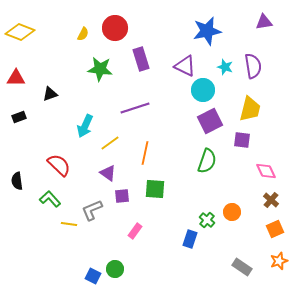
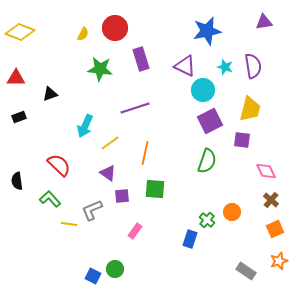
gray rectangle at (242, 267): moved 4 px right, 4 px down
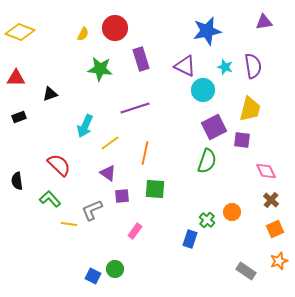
purple square at (210, 121): moved 4 px right, 6 px down
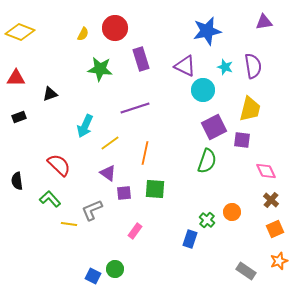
purple square at (122, 196): moved 2 px right, 3 px up
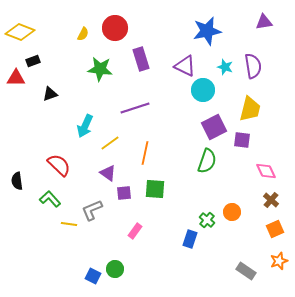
black rectangle at (19, 117): moved 14 px right, 56 px up
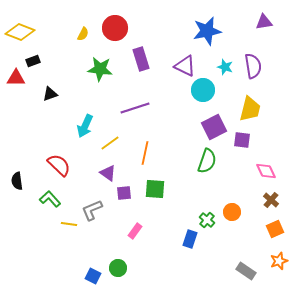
green circle at (115, 269): moved 3 px right, 1 px up
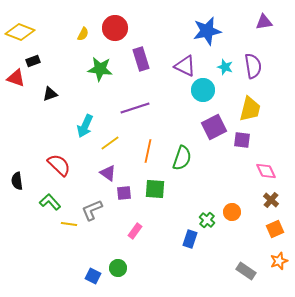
red triangle at (16, 78): rotated 18 degrees clockwise
orange line at (145, 153): moved 3 px right, 2 px up
green semicircle at (207, 161): moved 25 px left, 3 px up
green L-shape at (50, 199): moved 3 px down
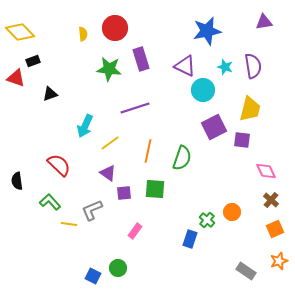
yellow diamond at (20, 32): rotated 24 degrees clockwise
yellow semicircle at (83, 34): rotated 32 degrees counterclockwise
green star at (100, 69): moved 9 px right
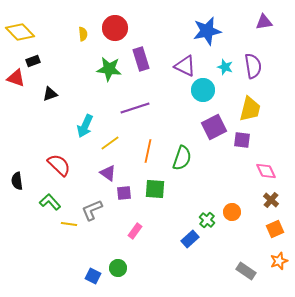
blue rectangle at (190, 239): rotated 30 degrees clockwise
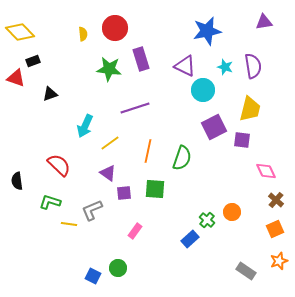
brown cross at (271, 200): moved 5 px right
green L-shape at (50, 202): rotated 30 degrees counterclockwise
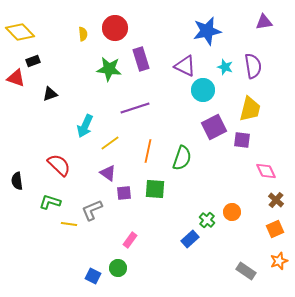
pink rectangle at (135, 231): moved 5 px left, 9 px down
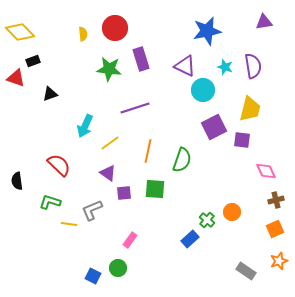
green semicircle at (182, 158): moved 2 px down
brown cross at (276, 200): rotated 35 degrees clockwise
